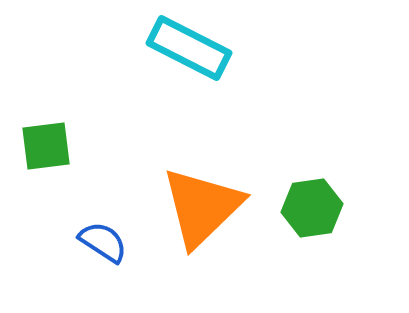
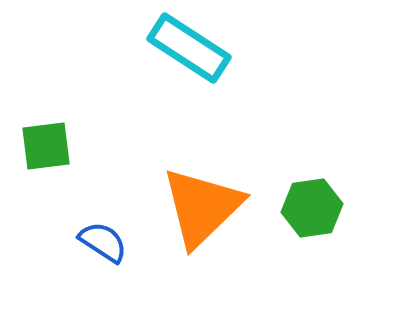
cyan rectangle: rotated 6 degrees clockwise
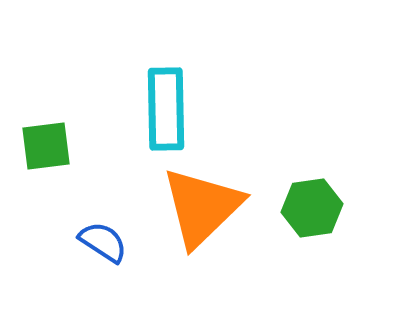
cyan rectangle: moved 23 px left, 61 px down; rotated 56 degrees clockwise
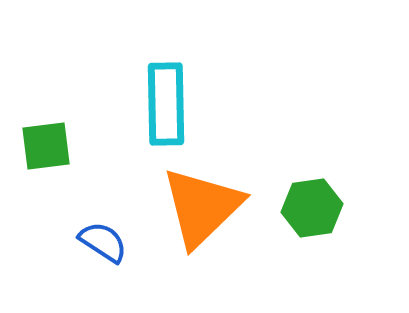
cyan rectangle: moved 5 px up
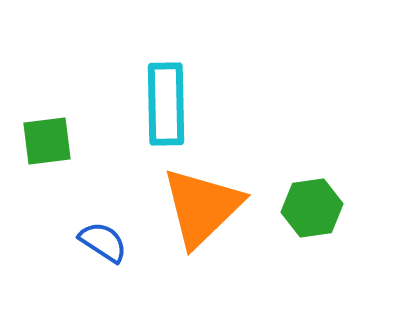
green square: moved 1 px right, 5 px up
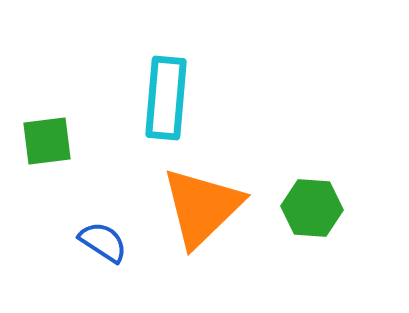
cyan rectangle: moved 6 px up; rotated 6 degrees clockwise
green hexagon: rotated 12 degrees clockwise
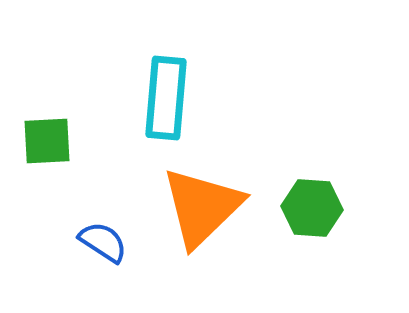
green square: rotated 4 degrees clockwise
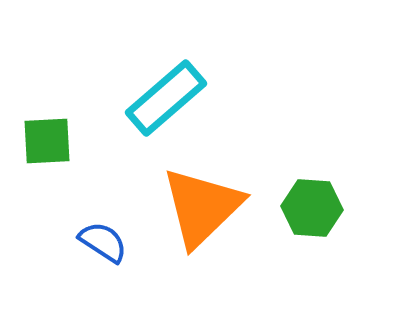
cyan rectangle: rotated 44 degrees clockwise
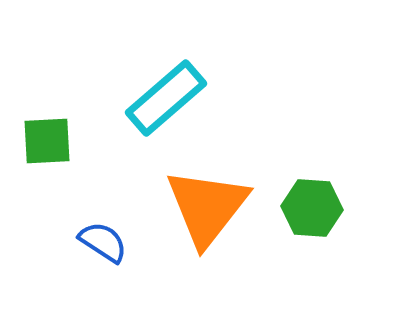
orange triangle: moved 5 px right; rotated 8 degrees counterclockwise
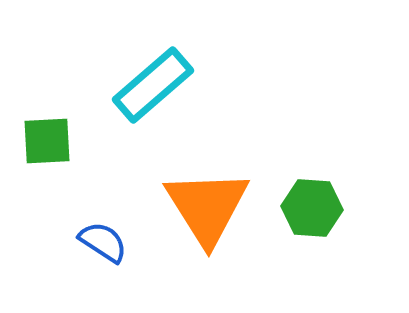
cyan rectangle: moved 13 px left, 13 px up
orange triangle: rotated 10 degrees counterclockwise
